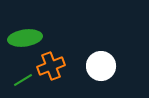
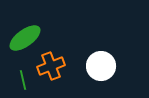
green ellipse: rotated 28 degrees counterclockwise
green line: rotated 72 degrees counterclockwise
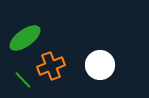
white circle: moved 1 px left, 1 px up
green line: rotated 30 degrees counterclockwise
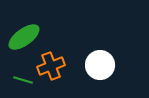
green ellipse: moved 1 px left, 1 px up
green line: rotated 30 degrees counterclockwise
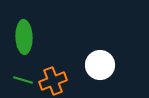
green ellipse: rotated 56 degrees counterclockwise
orange cross: moved 2 px right, 15 px down
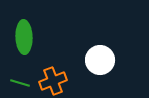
white circle: moved 5 px up
green line: moved 3 px left, 3 px down
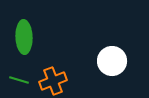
white circle: moved 12 px right, 1 px down
green line: moved 1 px left, 3 px up
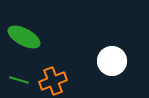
green ellipse: rotated 60 degrees counterclockwise
